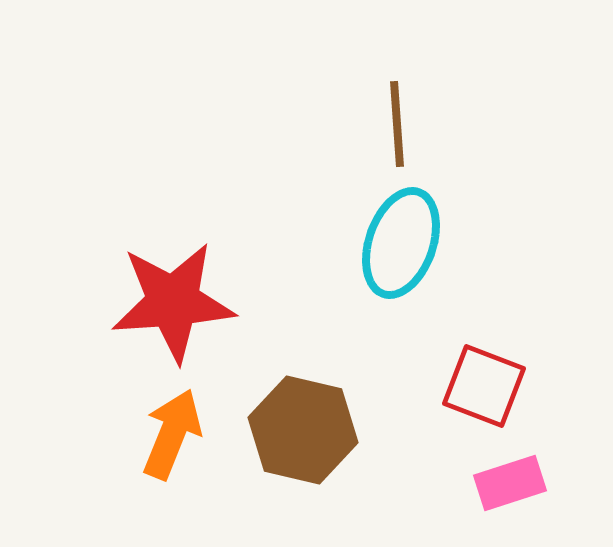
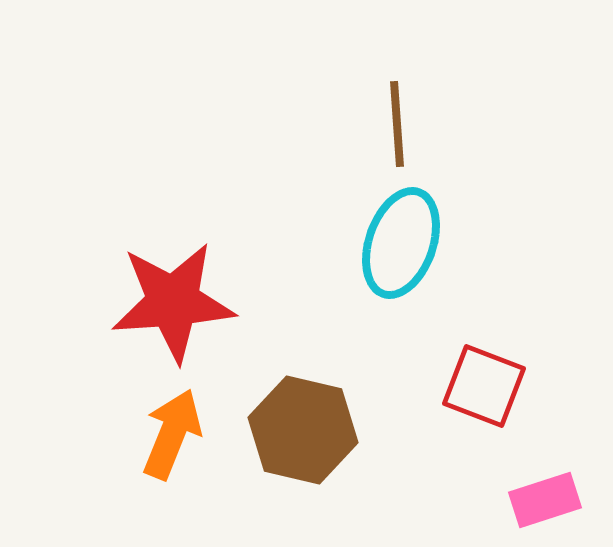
pink rectangle: moved 35 px right, 17 px down
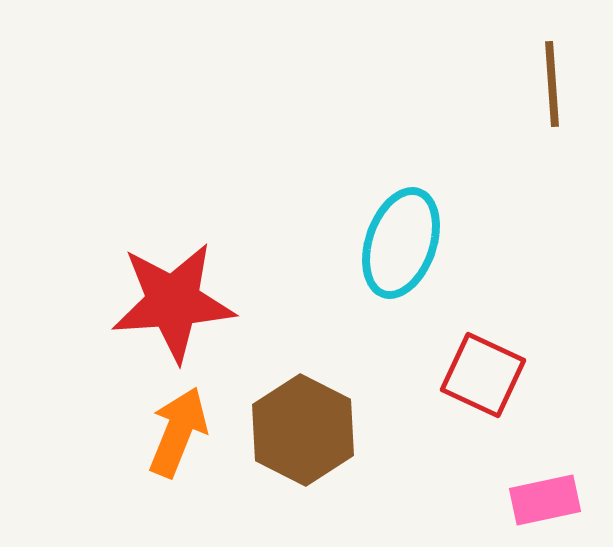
brown line: moved 155 px right, 40 px up
red square: moved 1 px left, 11 px up; rotated 4 degrees clockwise
brown hexagon: rotated 14 degrees clockwise
orange arrow: moved 6 px right, 2 px up
pink rectangle: rotated 6 degrees clockwise
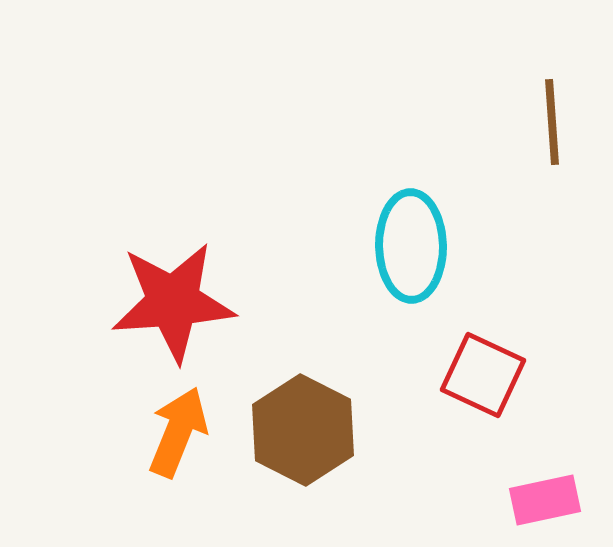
brown line: moved 38 px down
cyan ellipse: moved 10 px right, 3 px down; rotated 20 degrees counterclockwise
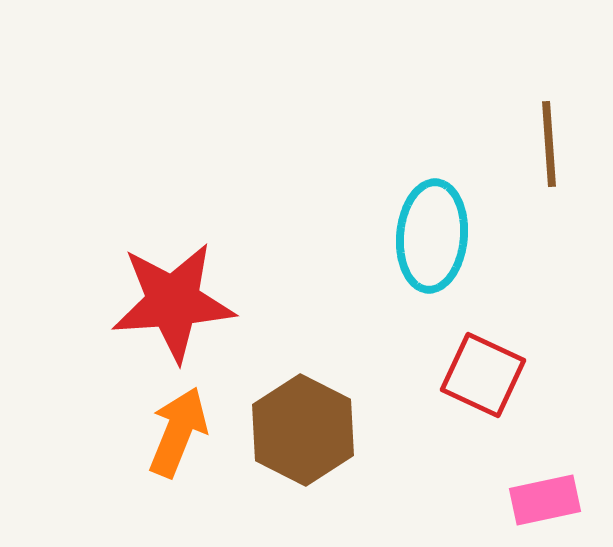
brown line: moved 3 px left, 22 px down
cyan ellipse: moved 21 px right, 10 px up; rotated 6 degrees clockwise
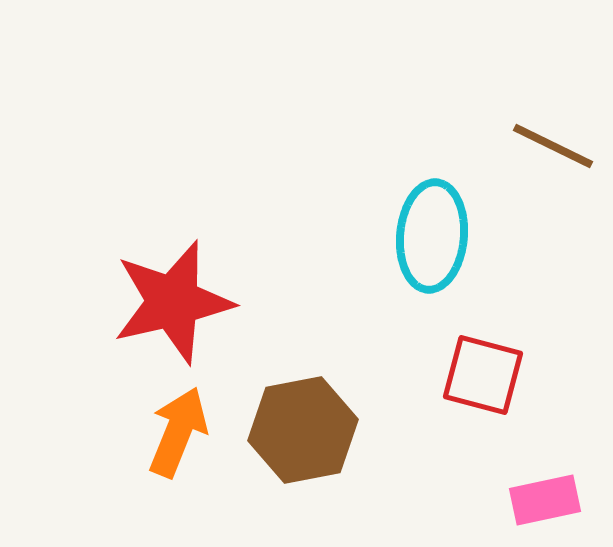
brown line: moved 4 px right, 2 px down; rotated 60 degrees counterclockwise
red star: rotated 9 degrees counterclockwise
red square: rotated 10 degrees counterclockwise
brown hexagon: rotated 22 degrees clockwise
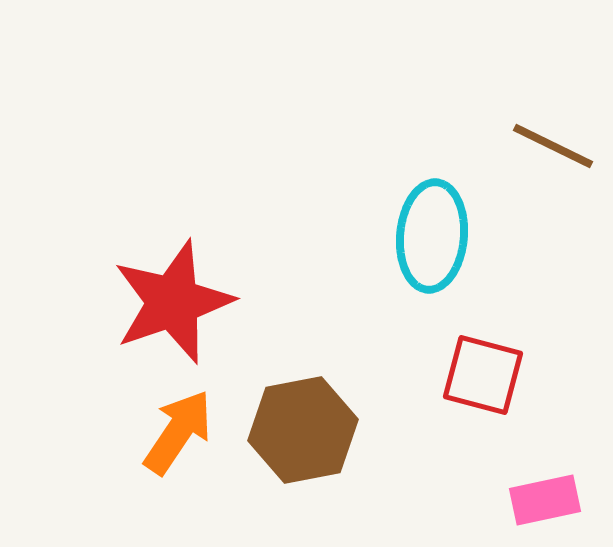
red star: rotated 6 degrees counterclockwise
orange arrow: rotated 12 degrees clockwise
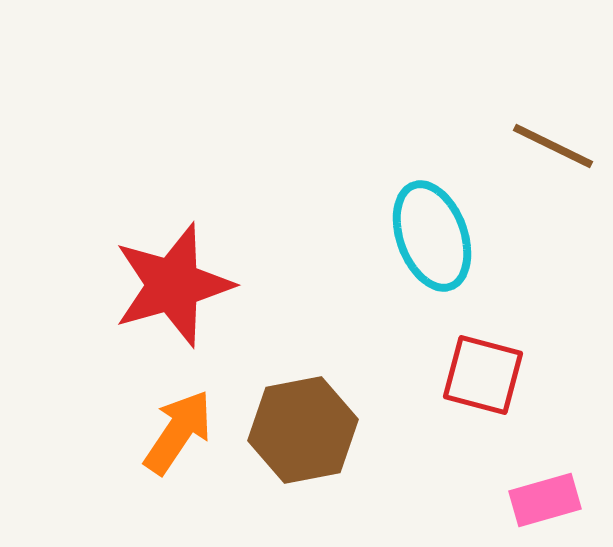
cyan ellipse: rotated 25 degrees counterclockwise
red star: moved 17 px up; rotated 3 degrees clockwise
pink rectangle: rotated 4 degrees counterclockwise
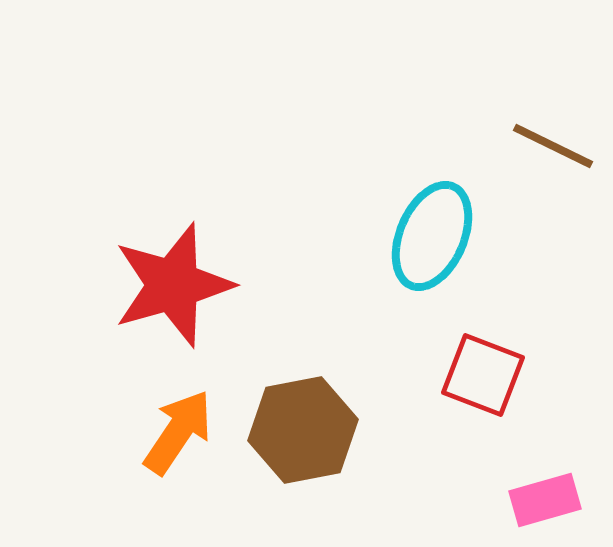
cyan ellipse: rotated 43 degrees clockwise
red square: rotated 6 degrees clockwise
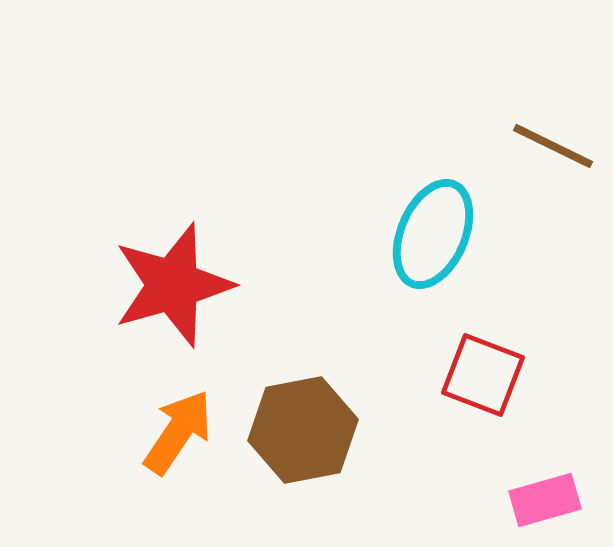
cyan ellipse: moved 1 px right, 2 px up
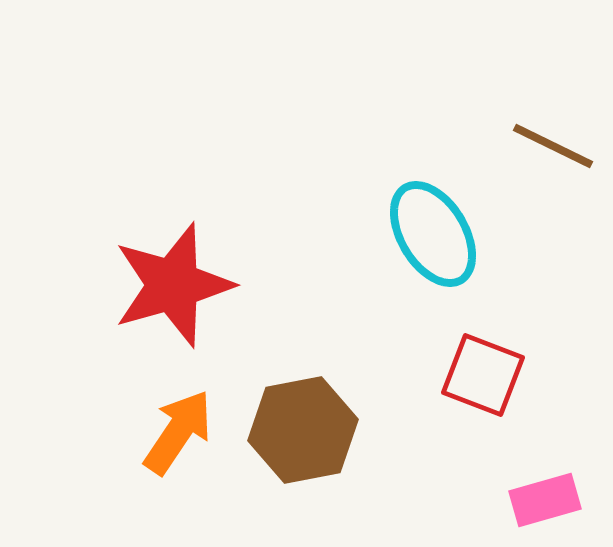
cyan ellipse: rotated 54 degrees counterclockwise
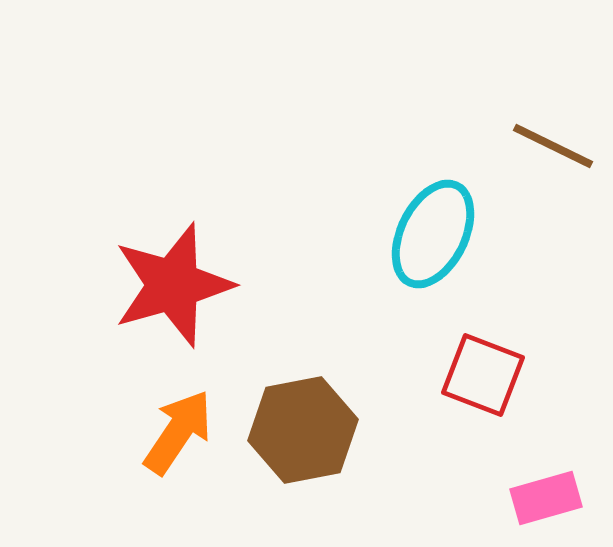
cyan ellipse: rotated 57 degrees clockwise
pink rectangle: moved 1 px right, 2 px up
